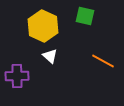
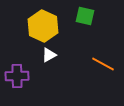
white triangle: moved 1 px left, 1 px up; rotated 49 degrees clockwise
orange line: moved 3 px down
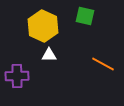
white triangle: rotated 28 degrees clockwise
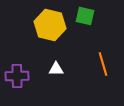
yellow hexagon: moved 7 px right, 1 px up; rotated 12 degrees counterclockwise
white triangle: moved 7 px right, 14 px down
orange line: rotated 45 degrees clockwise
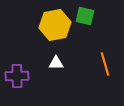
yellow hexagon: moved 5 px right; rotated 24 degrees counterclockwise
orange line: moved 2 px right
white triangle: moved 6 px up
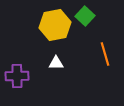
green square: rotated 30 degrees clockwise
orange line: moved 10 px up
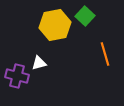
white triangle: moved 17 px left; rotated 14 degrees counterclockwise
purple cross: rotated 15 degrees clockwise
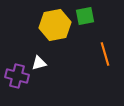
green square: rotated 36 degrees clockwise
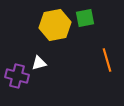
green square: moved 2 px down
orange line: moved 2 px right, 6 px down
